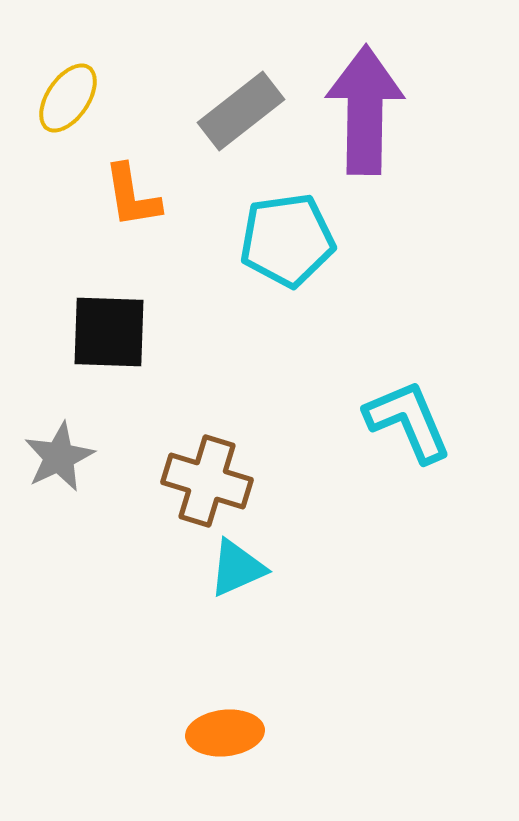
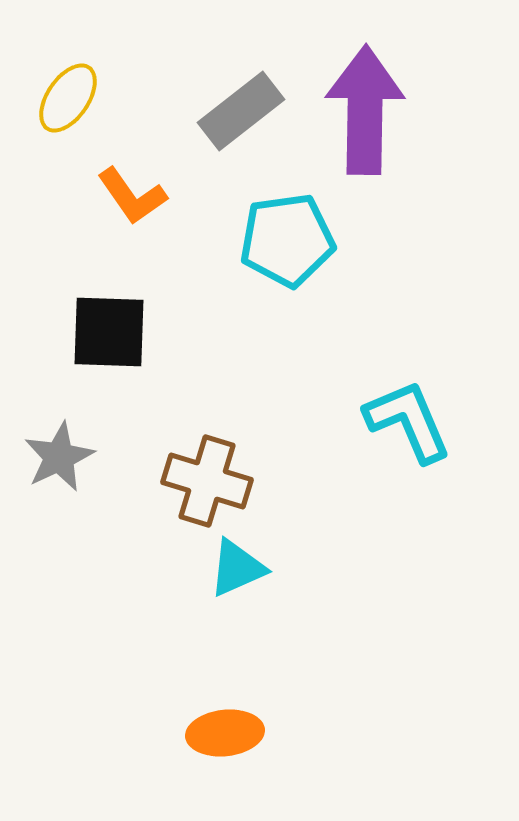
orange L-shape: rotated 26 degrees counterclockwise
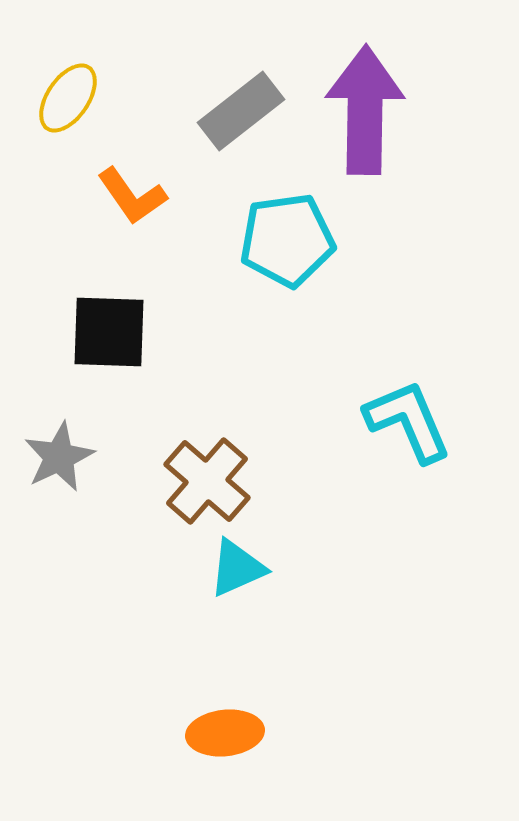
brown cross: rotated 24 degrees clockwise
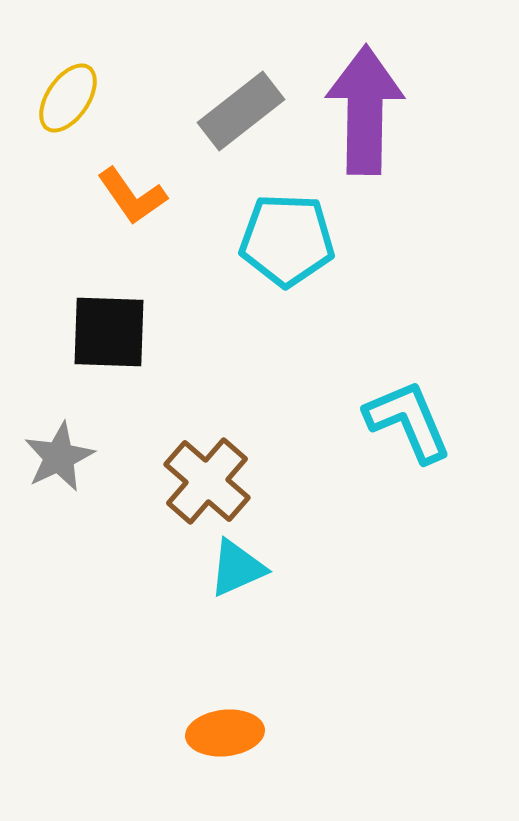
cyan pentagon: rotated 10 degrees clockwise
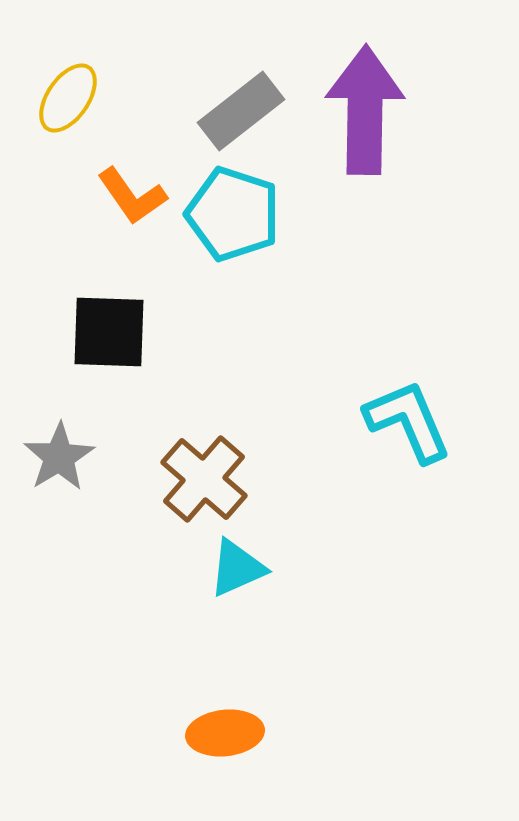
cyan pentagon: moved 54 px left, 26 px up; rotated 16 degrees clockwise
gray star: rotated 6 degrees counterclockwise
brown cross: moved 3 px left, 2 px up
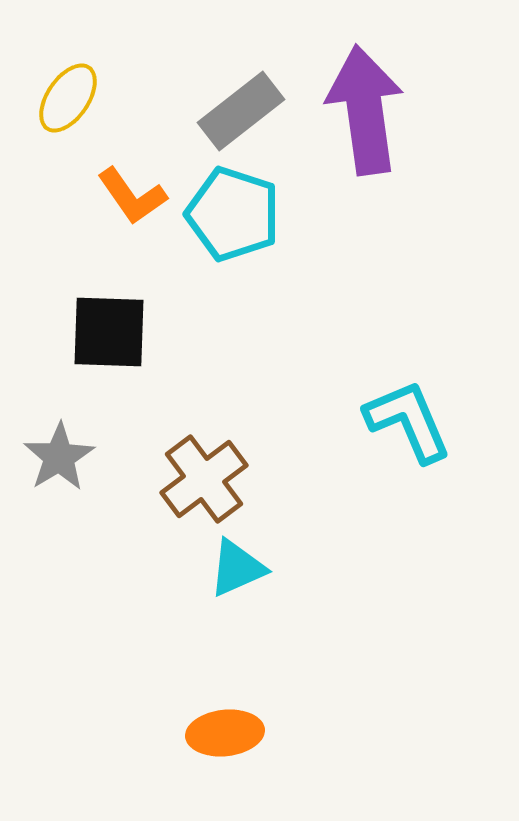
purple arrow: rotated 9 degrees counterclockwise
brown cross: rotated 12 degrees clockwise
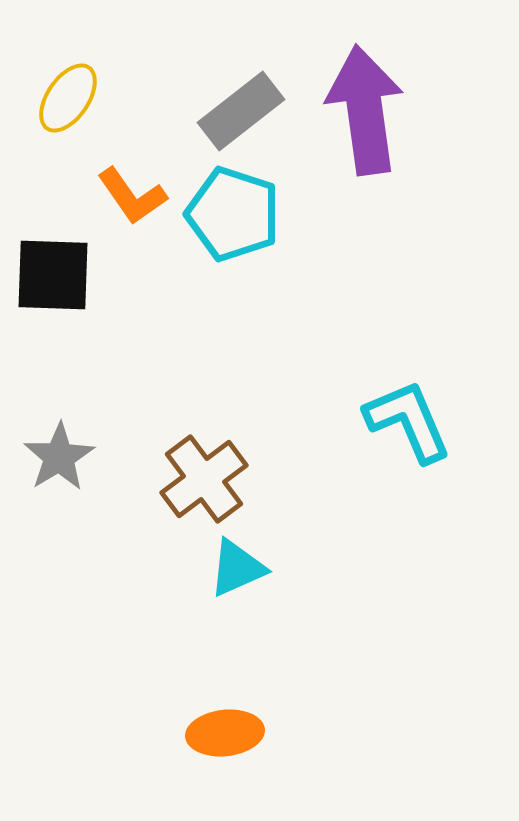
black square: moved 56 px left, 57 px up
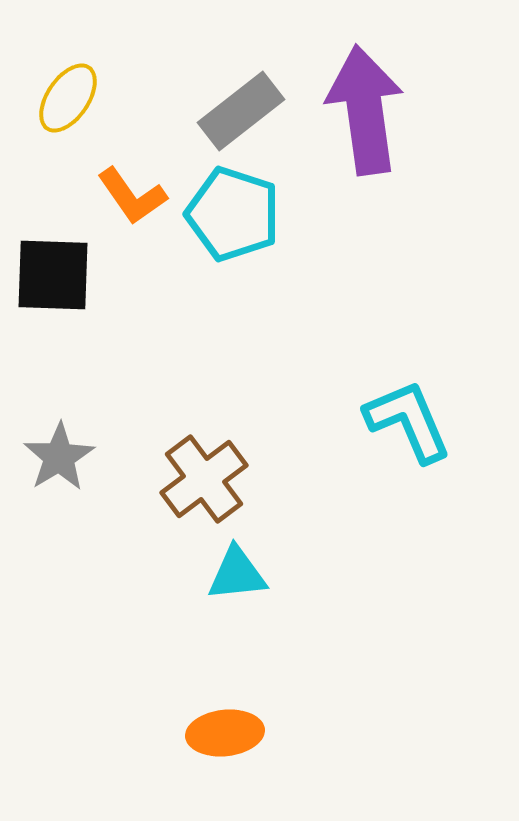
cyan triangle: moved 6 px down; rotated 18 degrees clockwise
